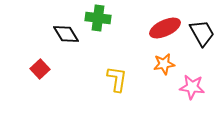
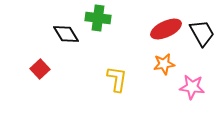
red ellipse: moved 1 px right, 1 px down
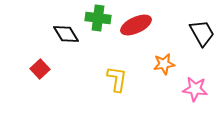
red ellipse: moved 30 px left, 4 px up
pink star: moved 3 px right, 2 px down
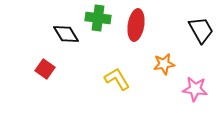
red ellipse: rotated 56 degrees counterclockwise
black trapezoid: moved 1 px left, 3 px up
red square: moved 5 px right; rotated 12 degrees counterclockwise
yellow L-shape: rotated 40 degrees counterclockwise
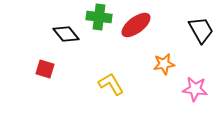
green cross: moved 1 px right, 1 px up
red ellipse: rotated 44 degrees clockwise
black diamond: rotated 8 degrees counterclockwise
red square: rotated 18 degrees counterclockwise
yellow L-shape: moved 6 px left, 5 px down
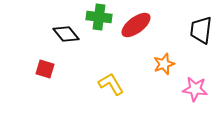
black trapezoid: rotated 144 degrees counterclockwise
orange star: rotated 10 degrees counterclockwise
